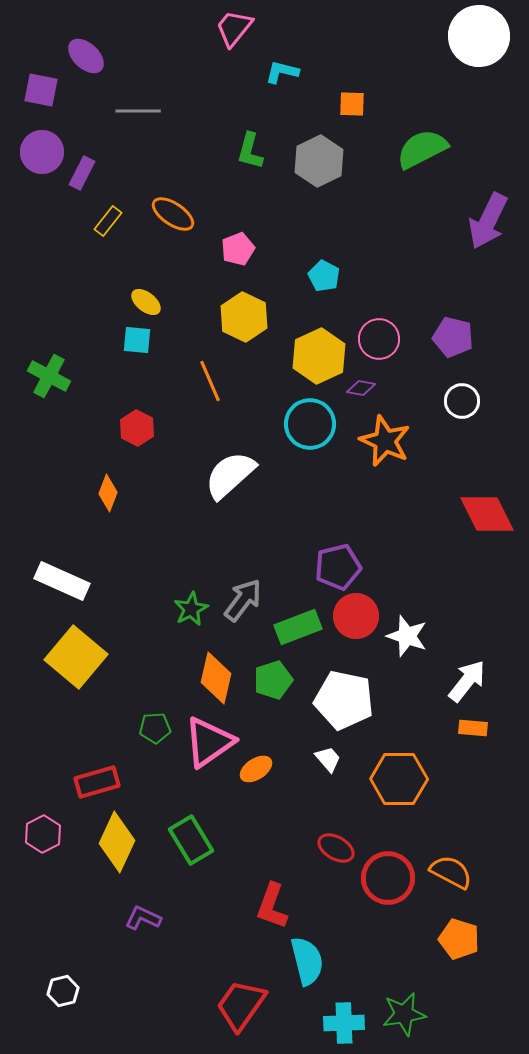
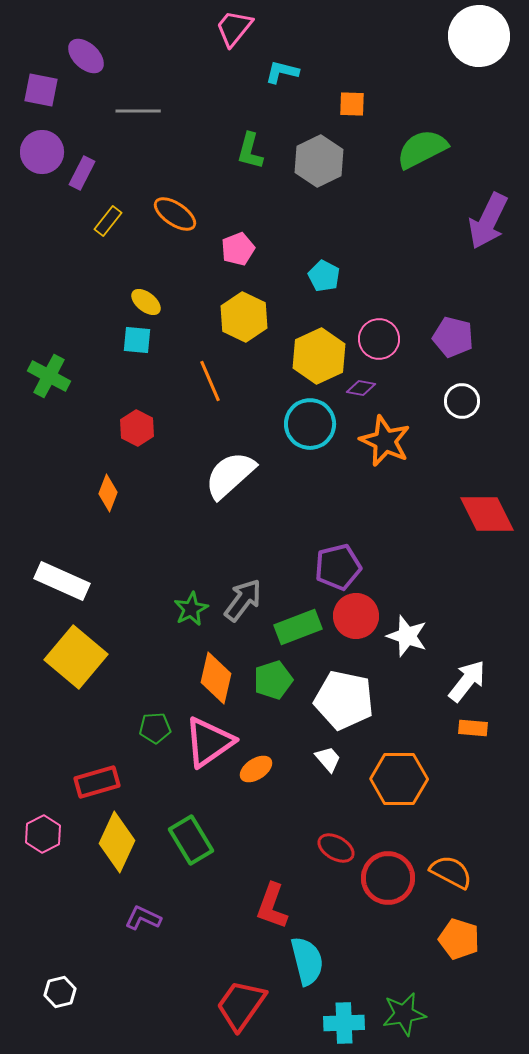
orange ellipse at (173, 214): moved 2 px right
white hexagon at (63, 991): moved 3 px left, 1 px down
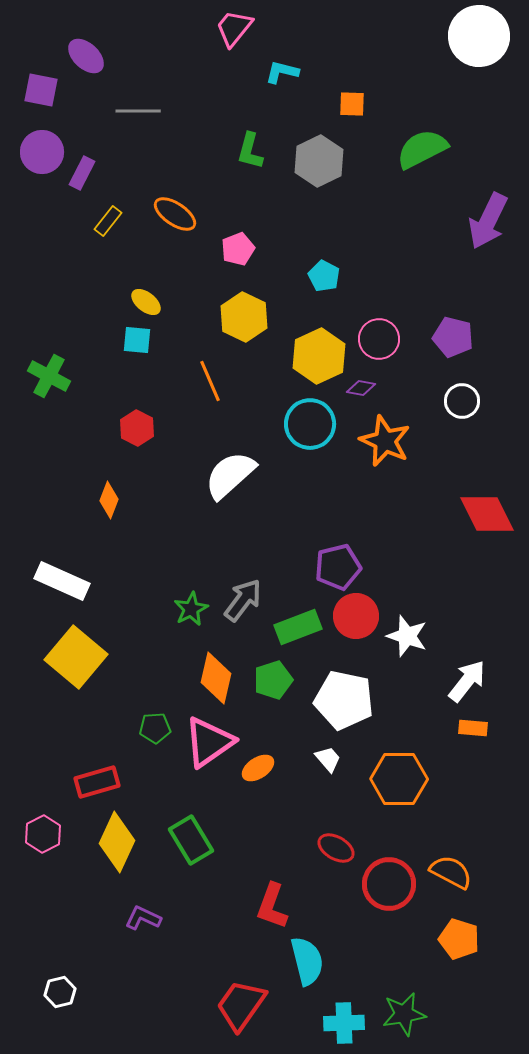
orange diamond at (108, 493): moved 1 px right, 7 px down
orange ellipse at (256, 769): moved 2 px right, 1 px up
red circle at (388, 878): moved 1 px right, 6 px down
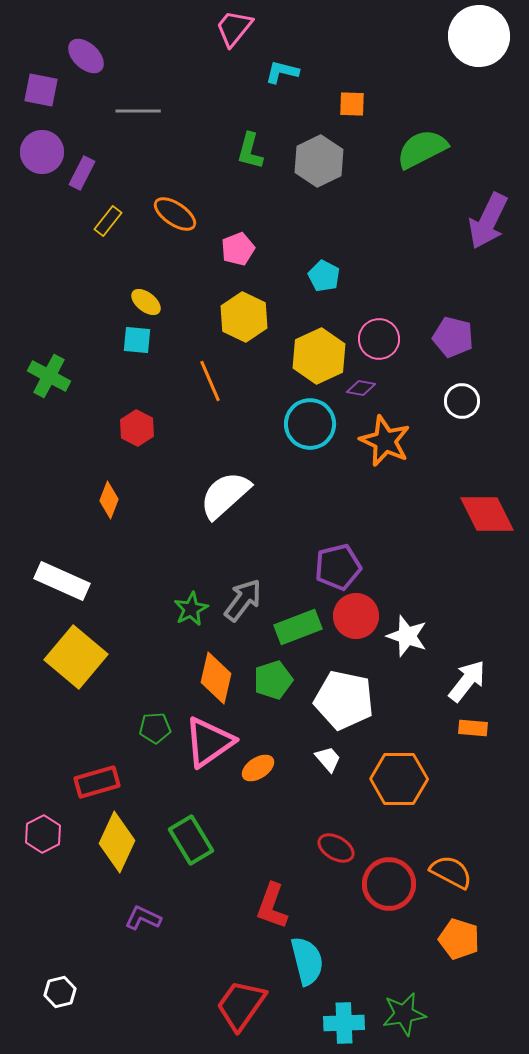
white semicircle at (230, 475): moved 5 px left, 20 px down
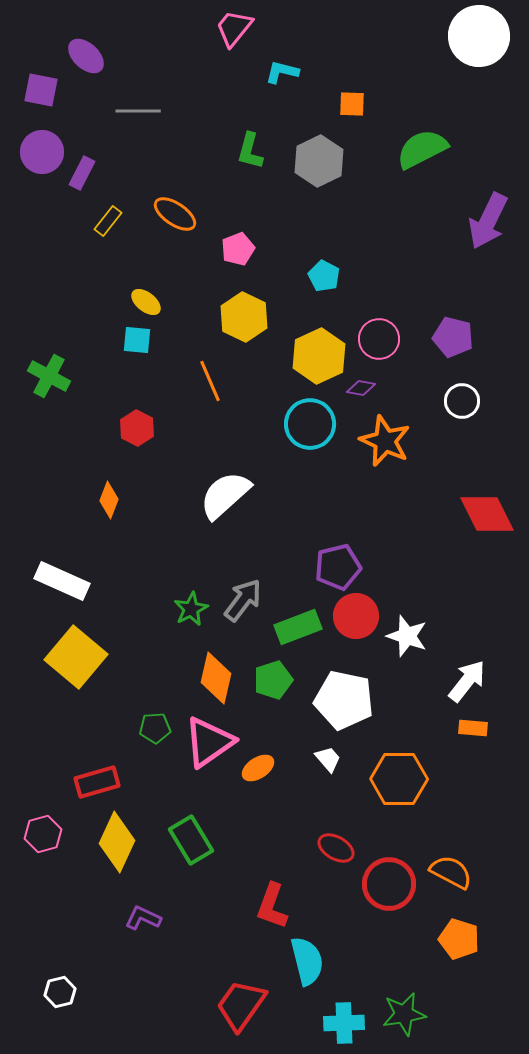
pink hexagon at (43, 834): rotated 12 degrees clockwise
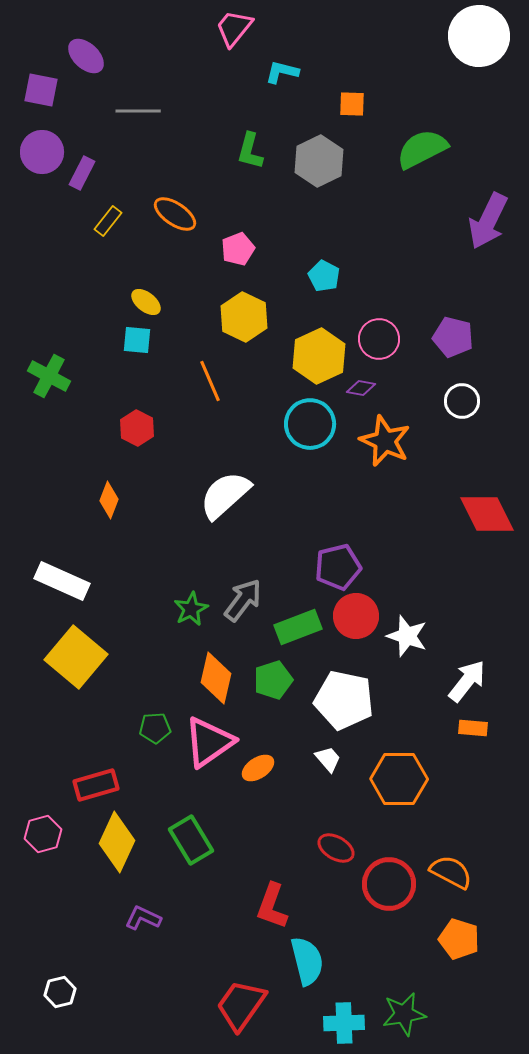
red rectangle at (97, 782): moved 1 px left, 3 px down
